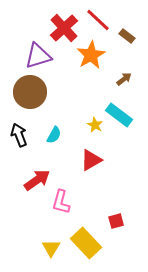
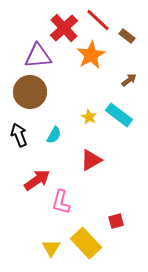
purple triangle: rotated 12 degrees clockwise
brown arrow: moved 5 px right, 1 px down
yellow star: moved 6 px left, 8 px up
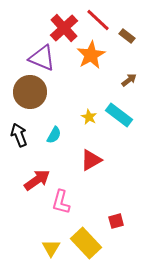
purple triangle: moved 4 px right, 2 px down; rotated 28 degrees clockwise
